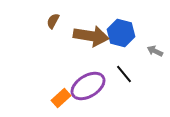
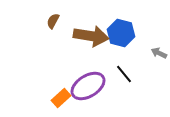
gray arrow: moved 4 px right, 2 px down
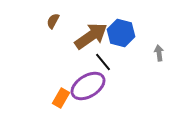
brown arrow: rotated 44 degrees counterclockwise
gray arrow: rotated 56 degrees clockwise
black line: moved 21 px left, 12 px up
orange rectangle: rotated 18 degrees counterclockwise
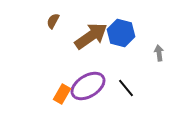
black line: moved 23 px right, 26 px down
orange rectangle: moved 1 px right, 4 px up
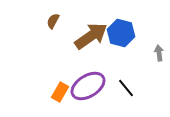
orange rectangle: moved 2 px left, 2 px up
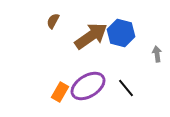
gray arrow: moved 2 px left, 1 px down
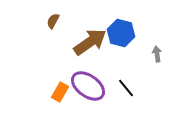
brown arrow: moved 1 px left, 6 px down
purple ellipse: rotated 68 degrees clockwise
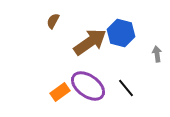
orange rectangle: rotated 24 degrees clockwise
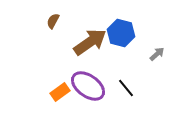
gray arrow: rotated 56 degrees clockwise
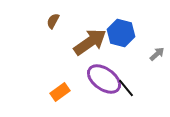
purple ellipse: moved 16 px right, 7 px up
